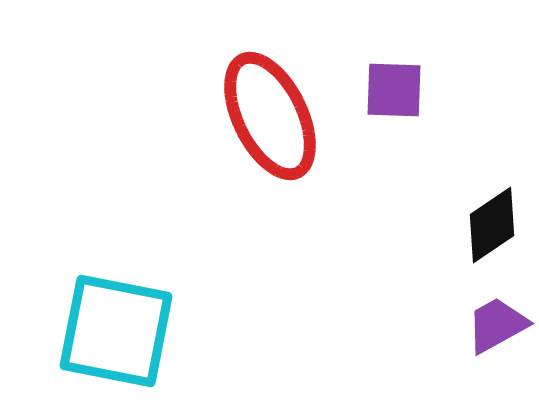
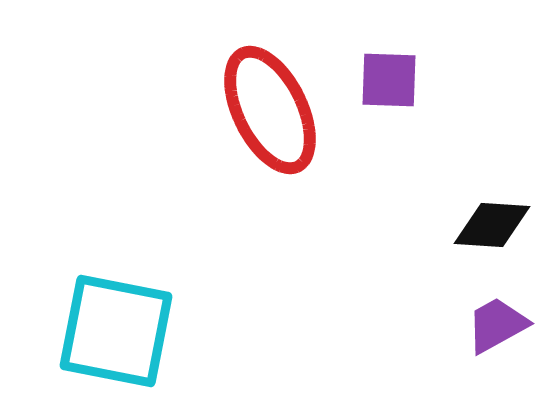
purple square: moved 5 px left, 10 px up
red ellipse: moved 6 px up
black diamond: rotated 38 degrees clockwise
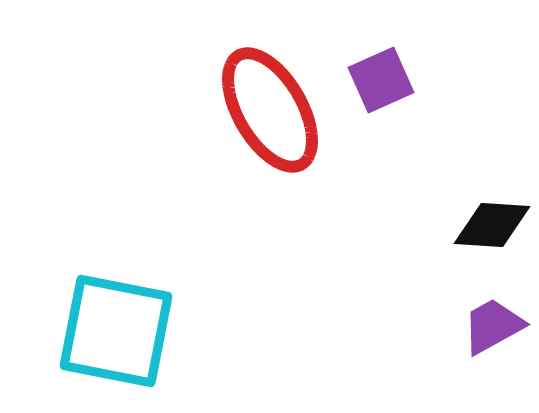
purple square: moved 8 px left; rotated 26 degrees counterclockwise
red ellipse: rotated 4 degrees counterclockwise
purple trapezoid: moved 4 px left, 1 px down
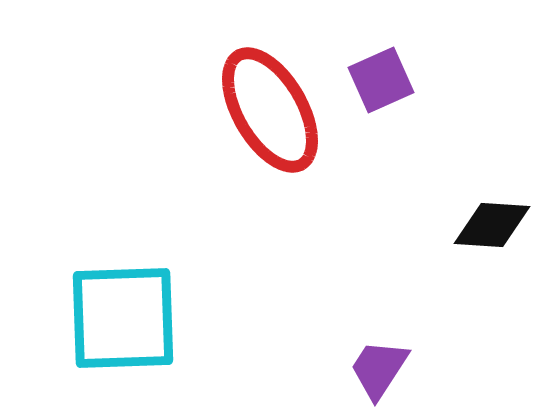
purple trapezoid: moved 114 px left, 43 px down; rotated 28 degrees counterclockwise
cyan square: moved 7 px right, 13 px up; rotated 13 degrees counterclockwise
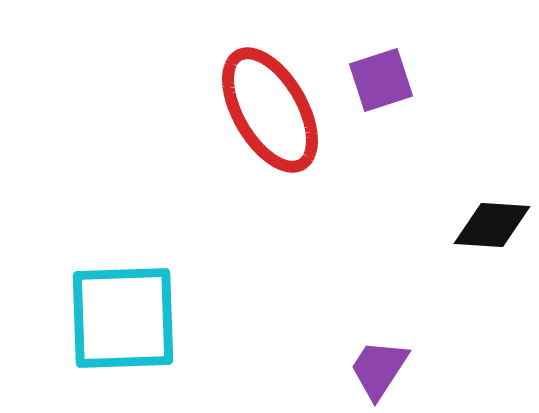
purple square: rotated 6 degrees clockwise
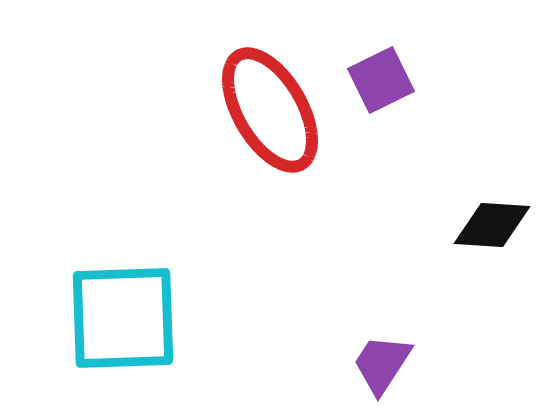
purple square: rotated 8 degrees counterclockwise
purple trapezoid: moved 3 px right, 5 px up
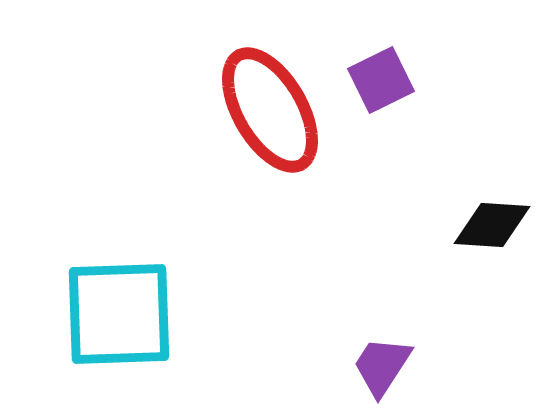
cyan square: moved 4 px left, 4 px up
purple trapezoid: moved 2 px down
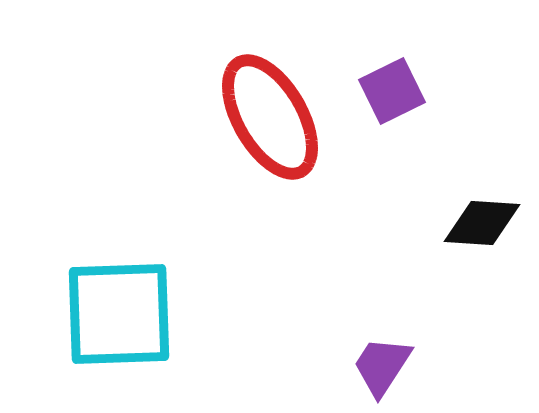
purple square: moved 11 px right, 11 px down
red ellipse: moved 7 px down
black diamond: moved 10 px left, 2 px up
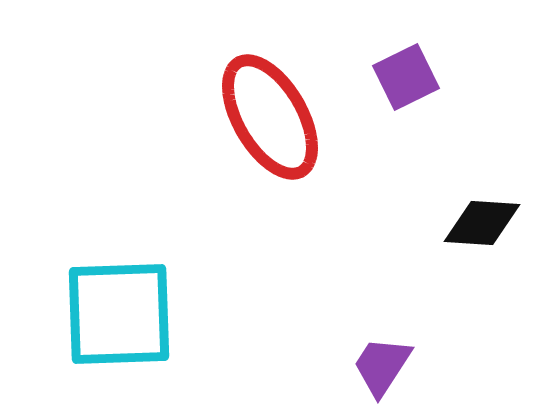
purple square: moved 14 px right, 14 px up
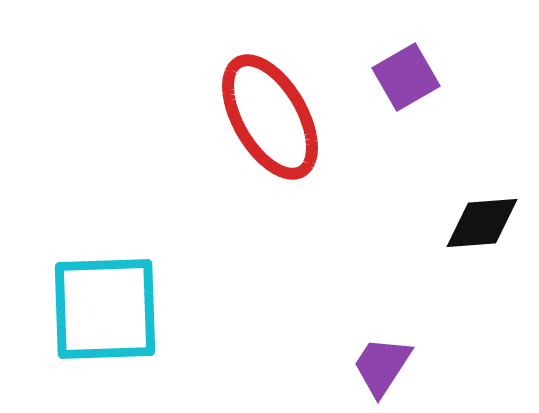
purple square: rotated 4 degrees counterclockwise
black diamond: rotated 8 degrees counterclockwise
cyan square: moved 14 px left, 5 px up
